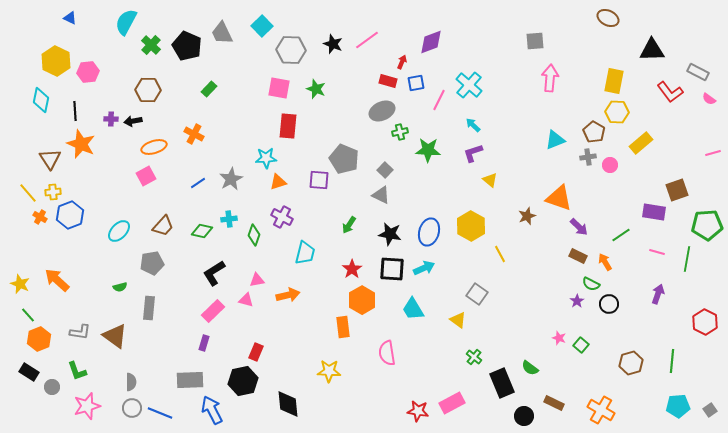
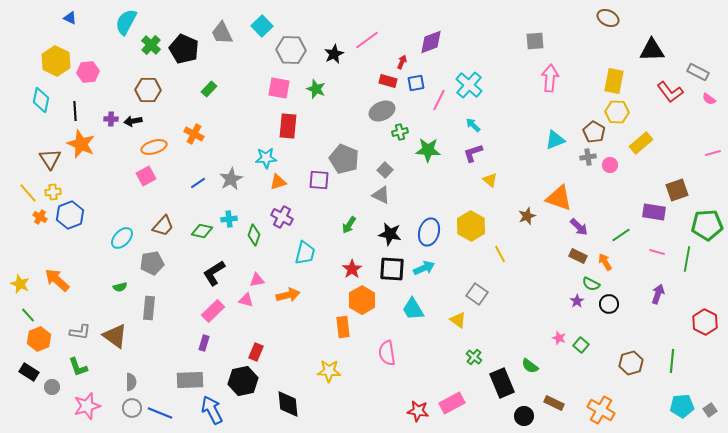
black star at (333, 44): moved 1 px right, 10 px down; rotated 24 degrees clockwise
black pentagon at (187, 46): moved 3 px left, 3 px down
cyan ellipse at (119, 231): moved 3 px right, 7 px down
green semicircle at (530, 368): moved 2 px up
green L-shape at (77, 371): moved 1 px right, 4 px up
cyan pentagon at (678, 406): moved 4 px right
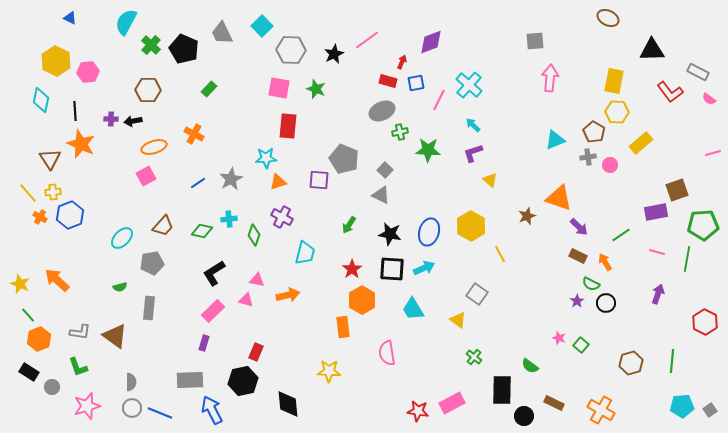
purple rectangle at (654, 212): moved 2 px right; rotated 20 degrees counterclockwise
green pentagon at (707, 225): moved 4 px left
pink triangle at (257, 280): rotated 21 degrees clockwise
black circle at (609, 304): moved 3 px left, 1 px up
black rectangle at (502, 383): moved 7 px down; rotated 24 degrees clockwise
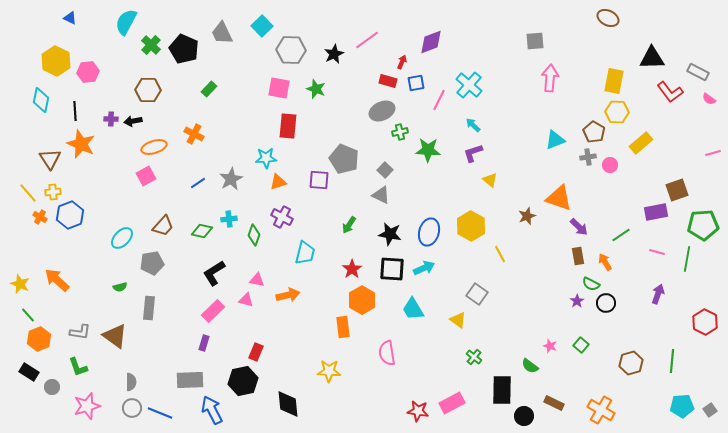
black triangle at (652, 50): moved 8 px down
brown rectangle at (578, 256): rotated 54 degrees clockwise
pink star at (559, 338): moved 9 px left, 8 px down
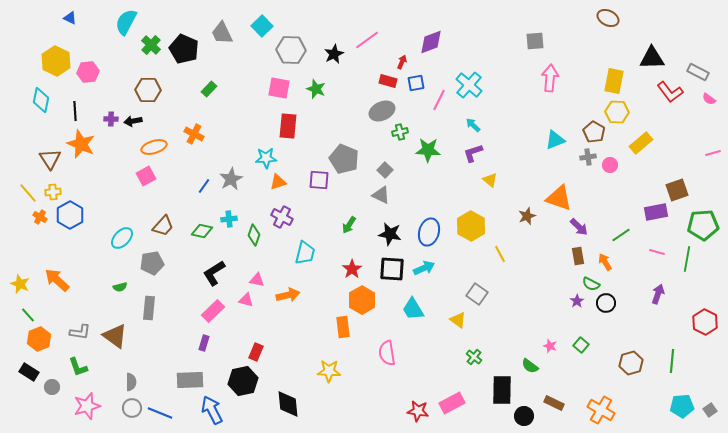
blue line at (198, 183): moved 6 px right, 3 px down; rotated 21 degrees counterclockwise
blue hexagon at (70, 215): rotated 8 degrees counterclockwise
